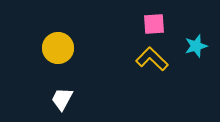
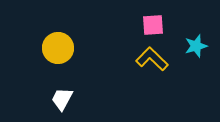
pink square: moved 1 px left, 1 px down
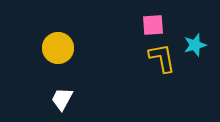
cyan star: moved 1 px left, 1 px up
yellow L-shape: moved 10 px right, 1 px up; rotated 36 degrees clockwise
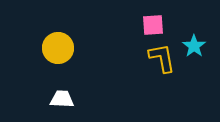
cyan star: moved 1 px left, 1 px down; rotated 20 degrees counterclockwise
white trapezoid: rotated 65 degrees clockwise
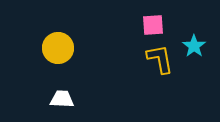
yellow L-shape: moved 2 px left, 1 px down
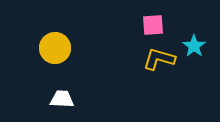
yellow circle: moved 3 px left
yellow L-shape: moved 1 px left; rotated 64 degrees counterclockwise
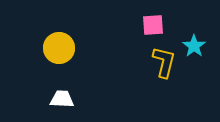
yellow circle: moved 4 px right
yellow L-shape: moved 5 px right, 3 px down; rotated 88 degrees clockwise
